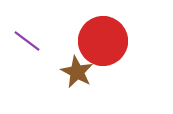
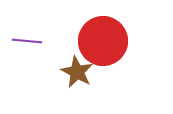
purple line: rotated 32 degrees counterclockwise
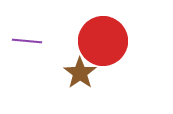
brown star: moved 3 px right, 1 px down; rotated 8 degrees clockwise
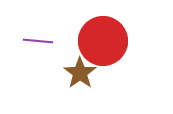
purple line: moved 11 px right
